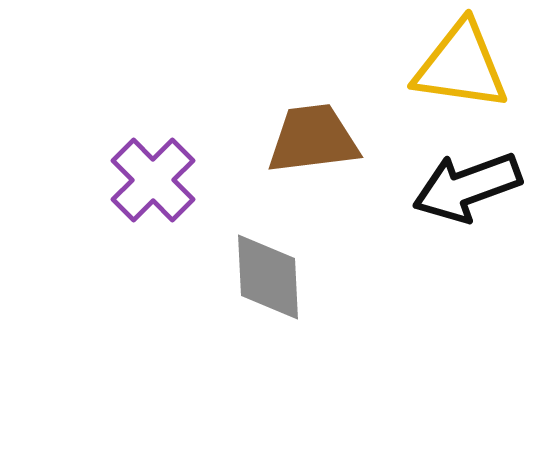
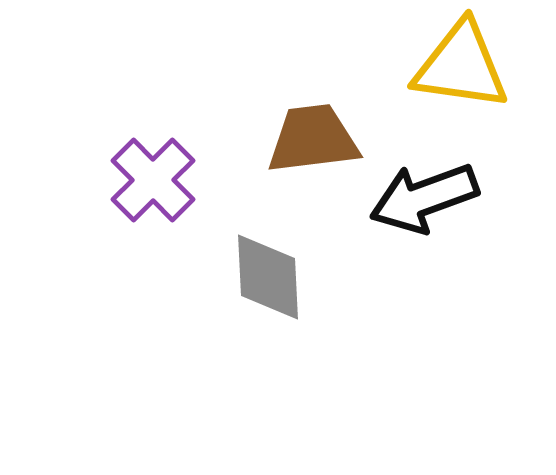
black arrow: moved 43 px left, 11 px down
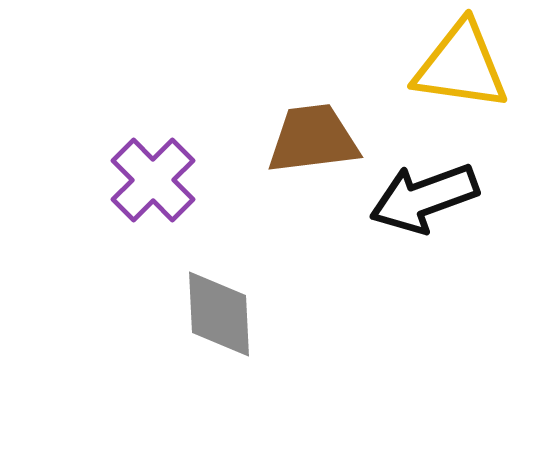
gray diamond: moved 49 px left, 37 px down
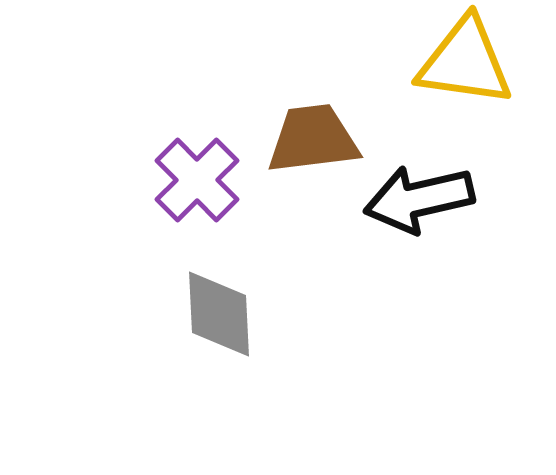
yellow triangle: moved 4 px right, 4 px up
purple cross: moved 44 px right
black arrow: moved 5 px left, 1 px down; rotated 7 degrees clockwise
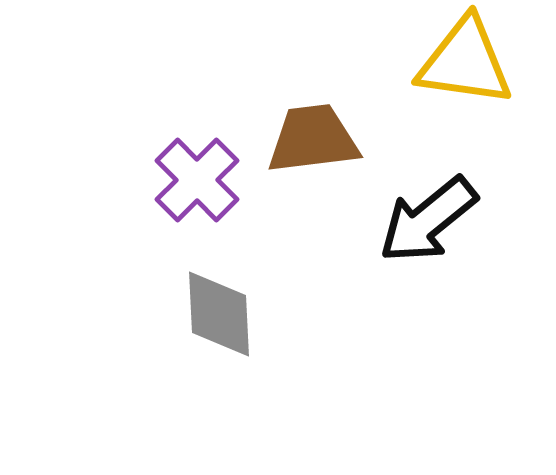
black arrow: moved 9 px right, 21 px down; rotated 26 degrees counterclockwise
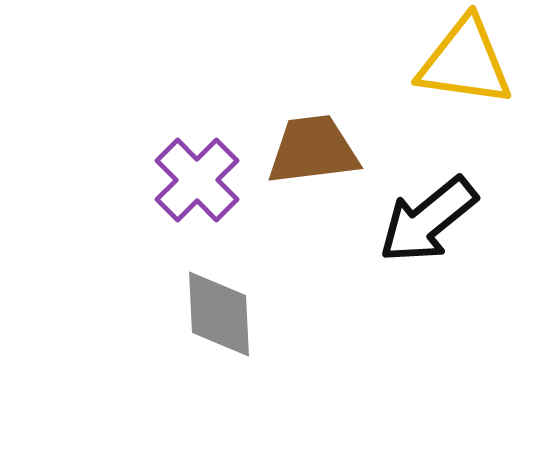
brown trapezoid: moved 11 px down
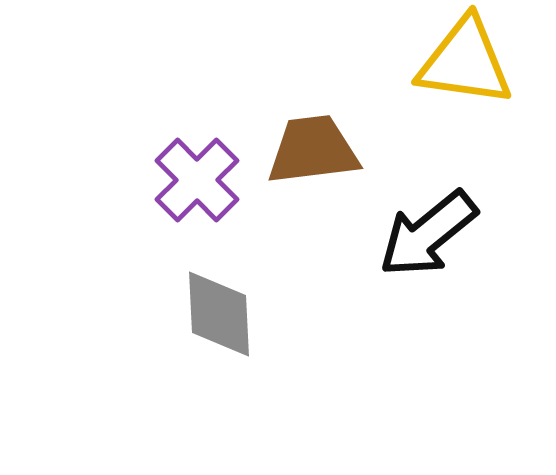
black arrow: moved 14 px down
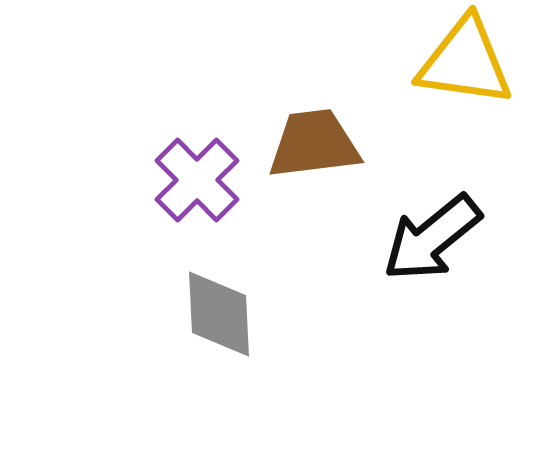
brown trapezoid: moved 1 px right, 6 px up
black arrow: moved 4 px right, 4 px down
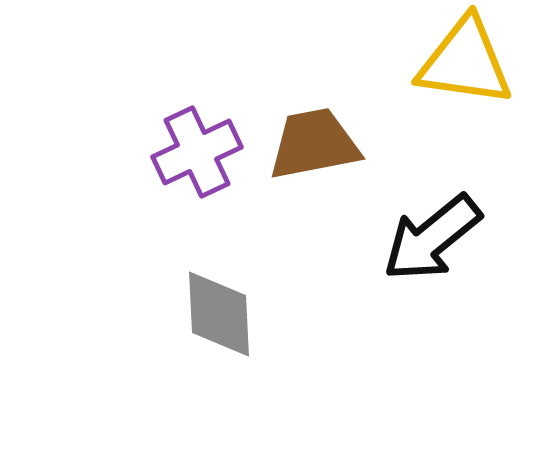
brown trapezoid: rotated 4 degrees counterclockwise
purple cross: moved 28 px up; rotated 20 degrees clockwise
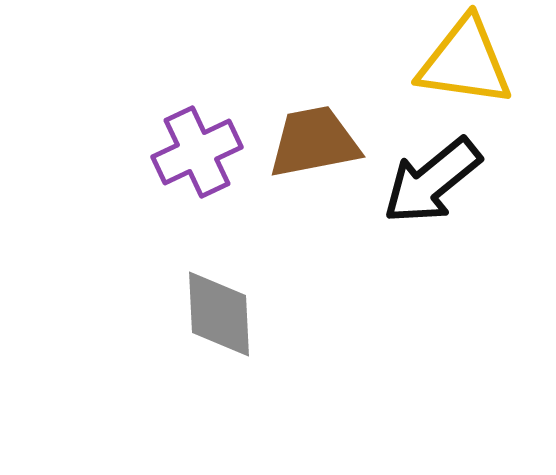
brown trapezoid: moved 2 px up
black arrow: moved 57 px up
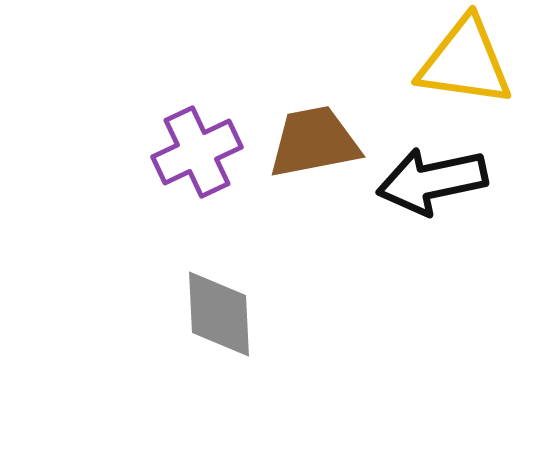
black arrow: rotated 27 degrees clockwise
